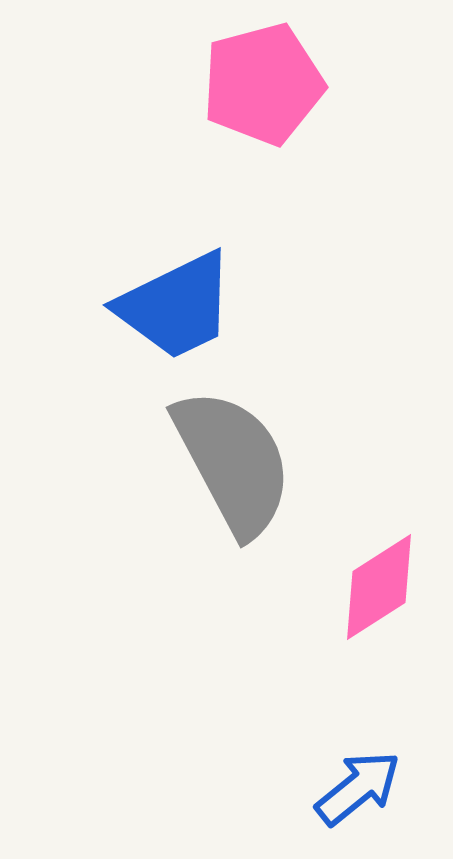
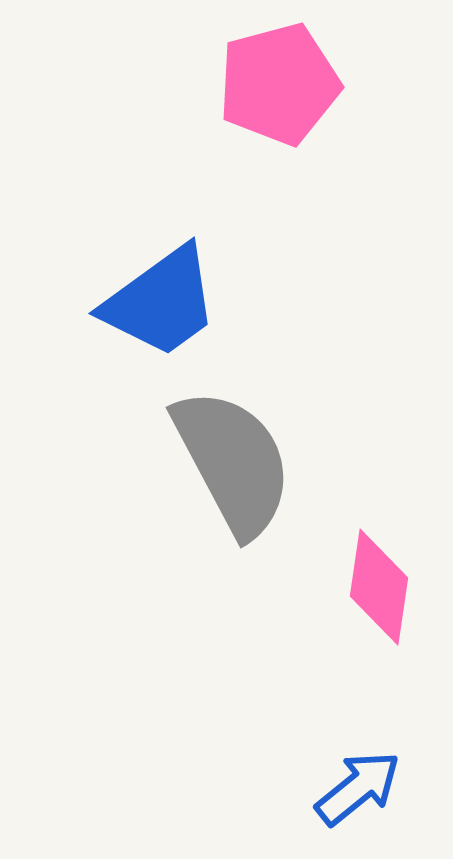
pink pentagon: moved 16 px right
blue trapezoid: moved 15 px left, 4 px up; rotated 10 degrees counterclockwise
pink diamond: rotated 49 degrees counterclockwise
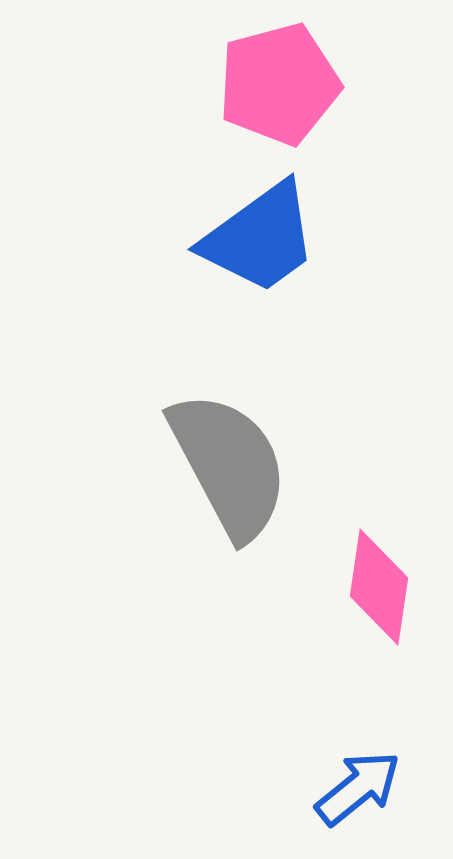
blue trapezoid: moved 99 px right, 64 px up
gray semicircle: moved 4 px left, 3 px down
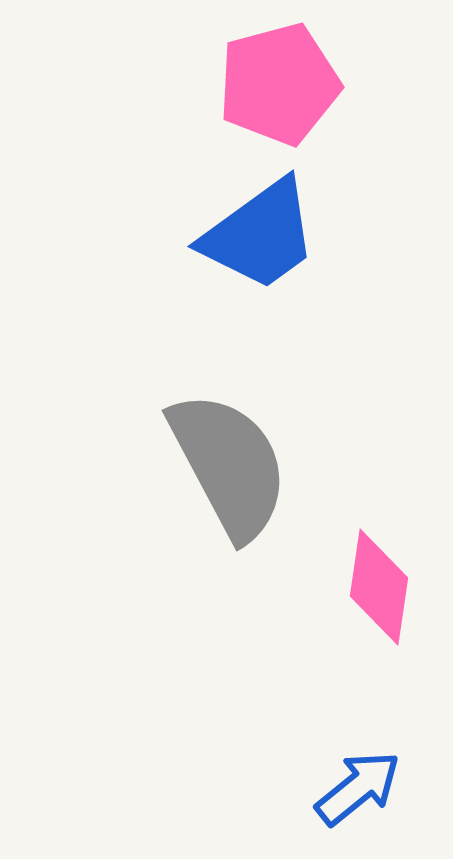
blue trapezoid: moved 3 px up
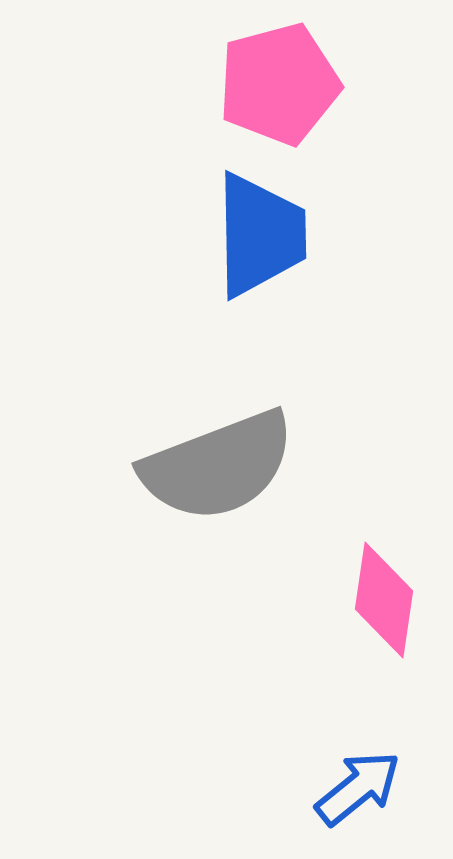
blue trapezoid: rotated 55 degrees counterclockwise
gray semicircle: moved 11 px left, 1 px down; rotated 97 degrees clockwise
pink diamond: moved 5 px right, 13 px down
